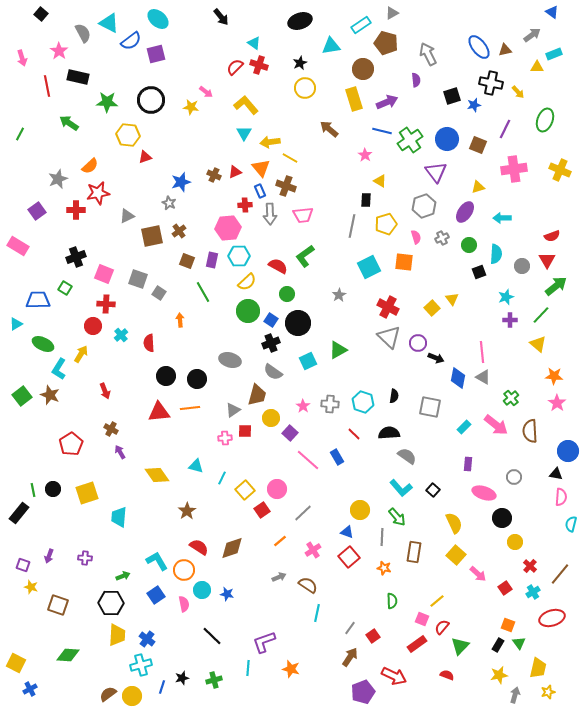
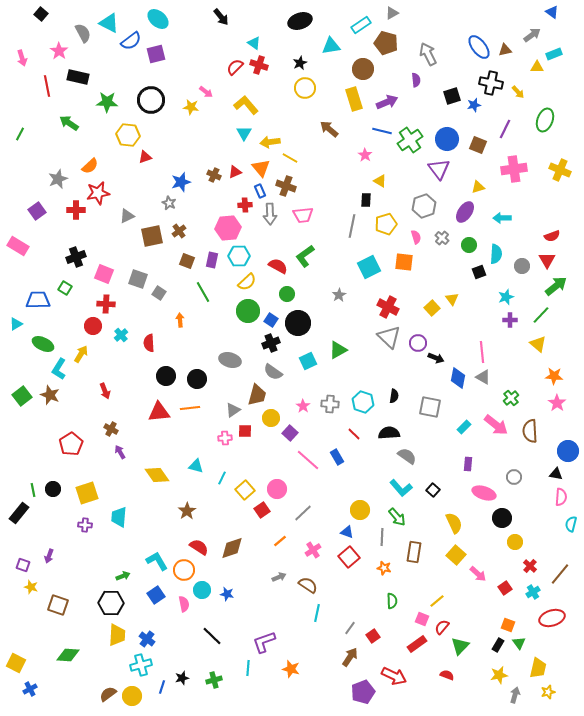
purple triangle at (436, 172): moved 3 px right, 3 px up
gray cross at (442, 238): rotated 24 degrees counterclockwise
purple cross at (85, 558): moved 33 px up
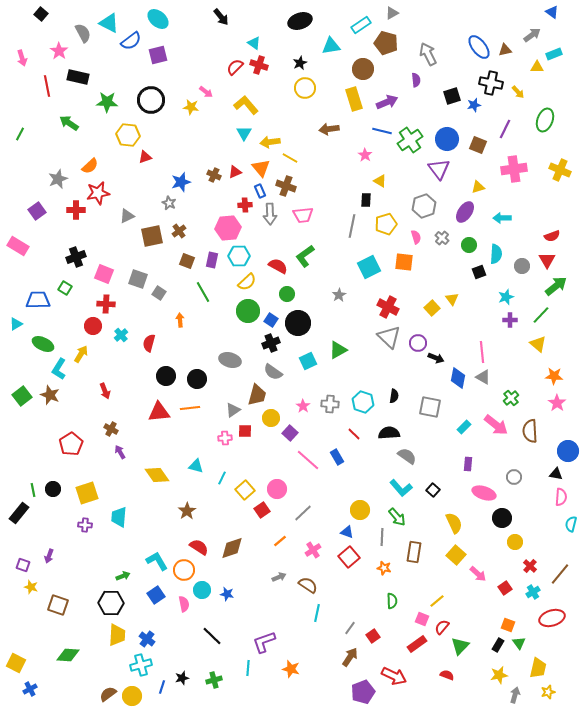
purple square at (156, 54): moved 2 px right, 1 px down
brown arrow at (329, 129): rotated 48 degrees counterclockwise
red semicircle at (149, 343): rotated 18 degrees clockwise
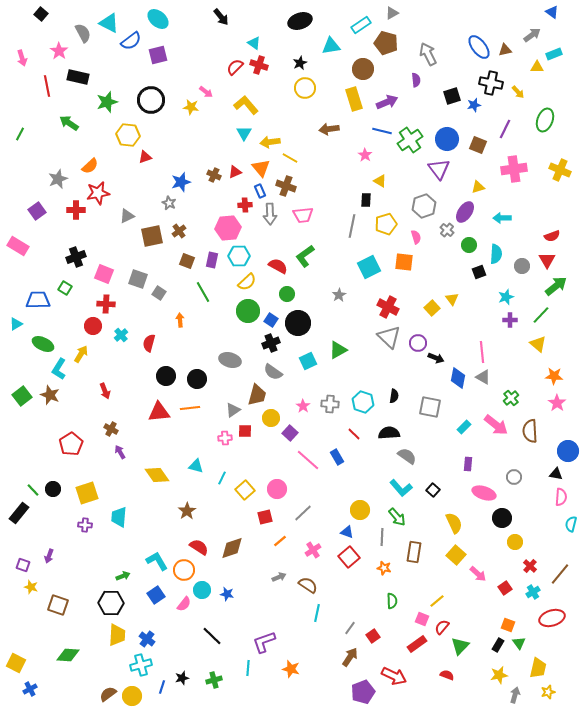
green star at (107, 102): rotated 20 degrees counterclockwise
gray cross at (442, 238): moved 5 px right, 8 px up
green line at (33, 490): rotated 32 degrees counterclockwise
red square at (262, 510): moved 3 px right, 7 px down; rotated 21 degrees clockwise
pink semicircle at (184, 604): rotated 49 degrees clockwise
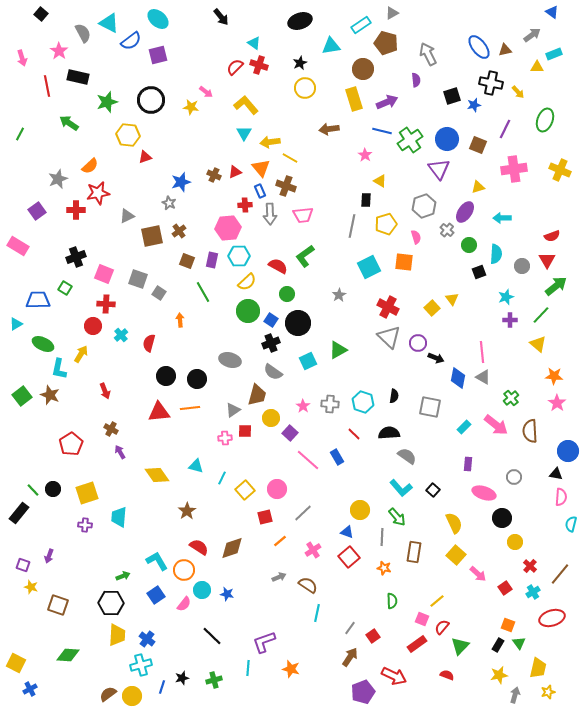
cyan L-shape at (59, 369): rotated 20 degrees counterclockwise
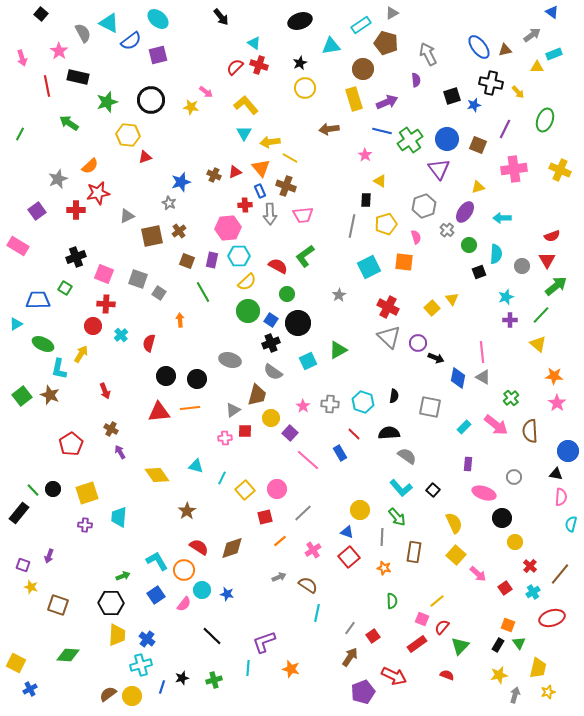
blue rectangle at (337, 457): moved 3 px right, 4 px up
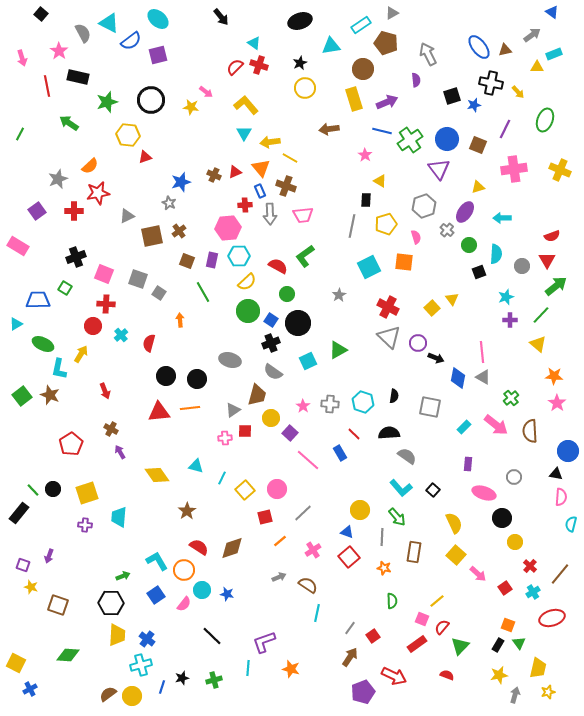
red cross at (76, 210): moved 2 px left, 1 px down
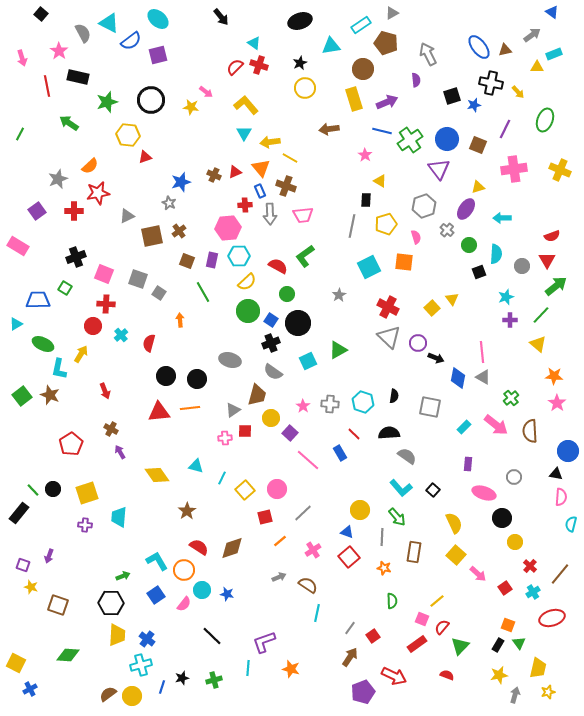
purple ellipse at (465, 212): moved 1 px right, 3 px up
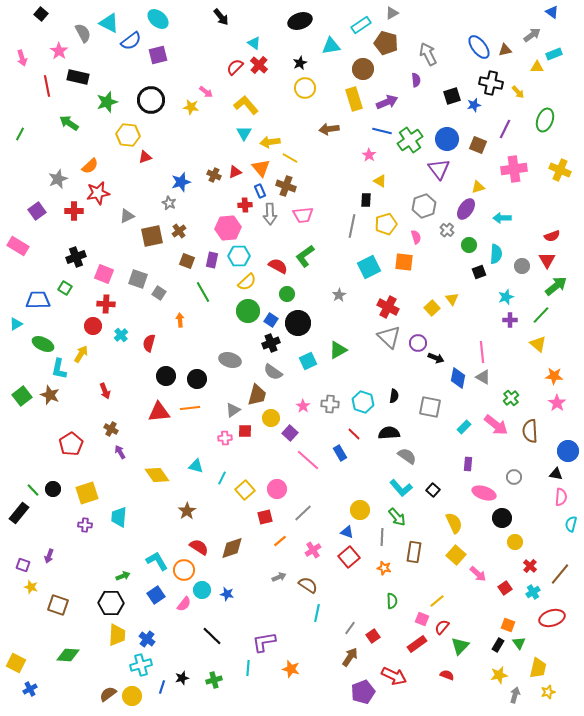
red cross at (259, 65): rotated 24 degrees clockwise
pink star at (365, 155): moved 4 px right
purple L-shape at (264, 642): rotated 10 degrees clockwise
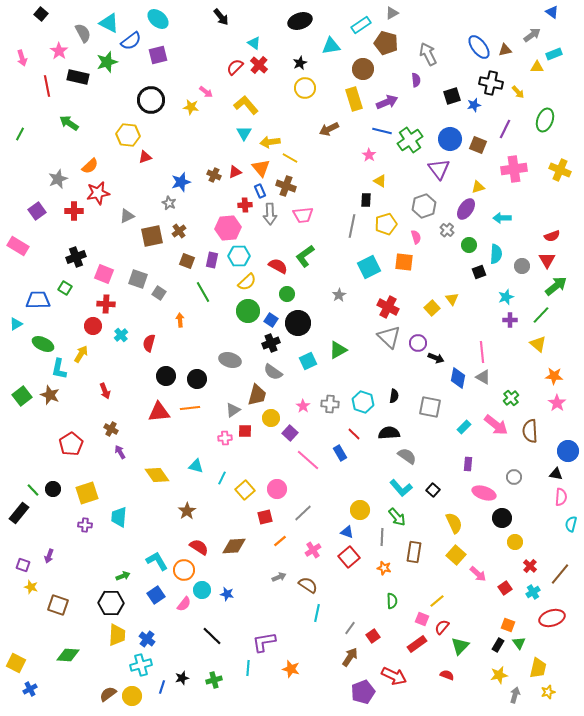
green star at (107, 102): moved 40 px up
brown arrow at (329, 129): rotated 18 degrees counterclockwise
blue circle at (447, 139): moved 3 px right
brown diamond at (232, 548): moved 2 px right, 2 px up; rotated 15 degrees clockwise
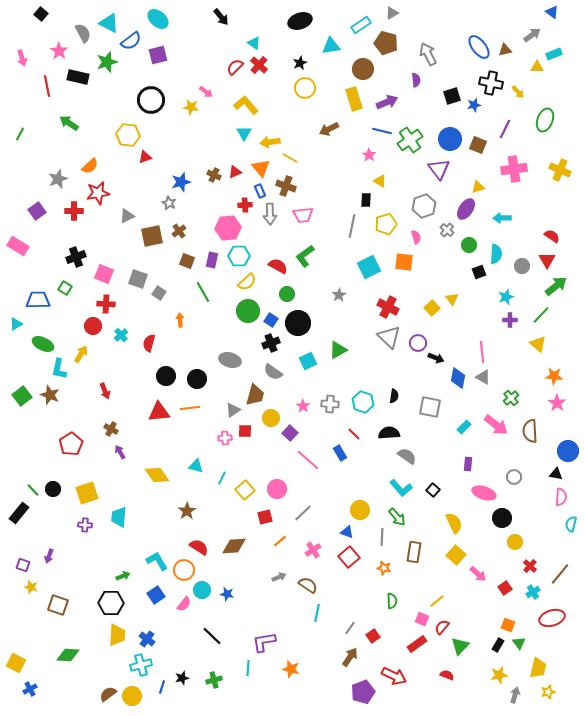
red semicircle at (552, 236): rotated 126 degrees counterclockwise
brown trapezoid at (257, 395): moved 2 px left
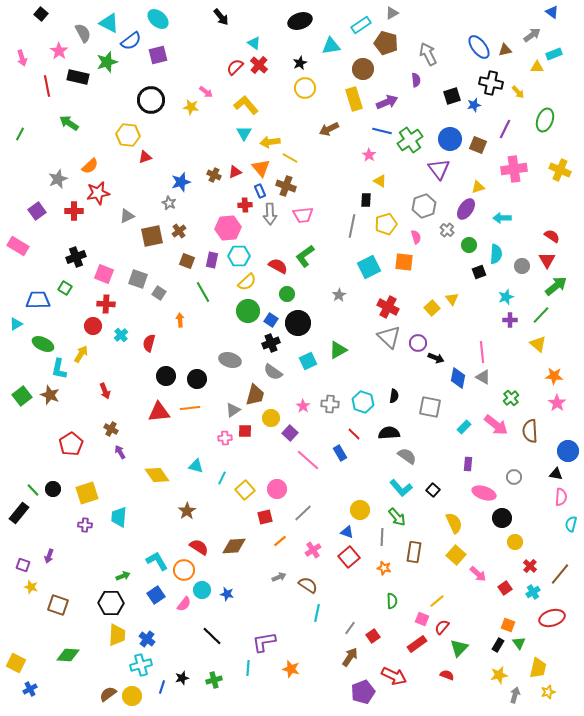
green triangle at (460, 646): moved 1 px left, 2 px down
